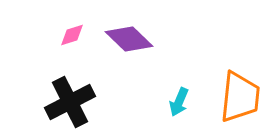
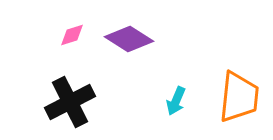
purple diamond: rotated 12 degrees counterclockwise
orange trapezoid: moved 1 px left
cyan arrow: moved 3 px left, 1 px up
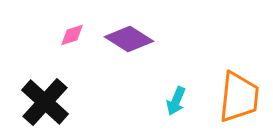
black cross: moved 25 px left; rotated 21 degrees counterclockwise
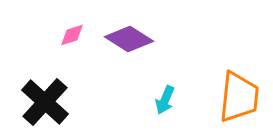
cyan arrow: moved 11 px left, 1 px up
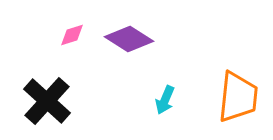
orange trapezoid: moved 1 px left
black cross: moved 2 px right, 1 px up
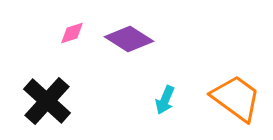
pink diamond: moved 2 px up
orange trapezoid: moved 2 px left, 1 px down; rotated 60 degrees counterclockwise
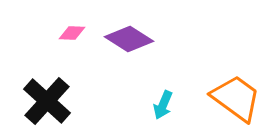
pink diamond: rotated 20 degrees clockwise
cyan arrow: moved 2 px left, 5 px down
